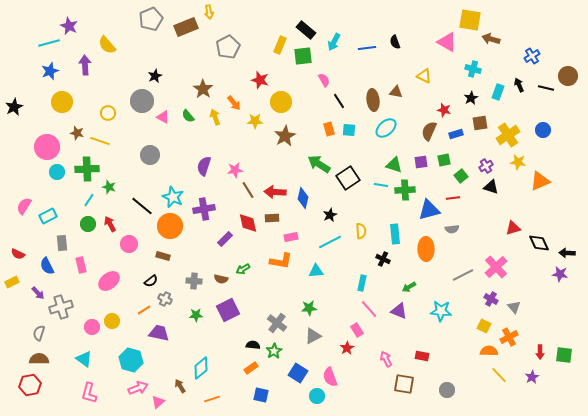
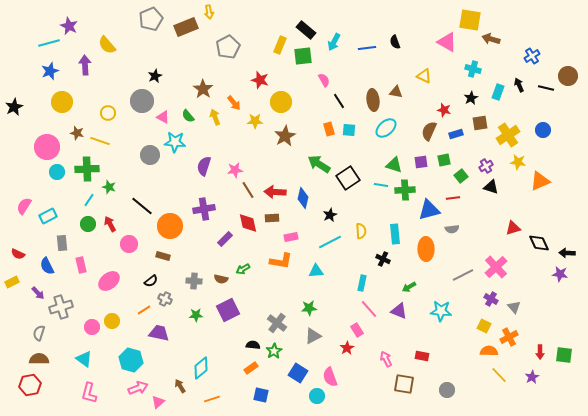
cyan star at (173, 197): moved 2 px right, 55 px up; rotated 20 degrees counterclockwise
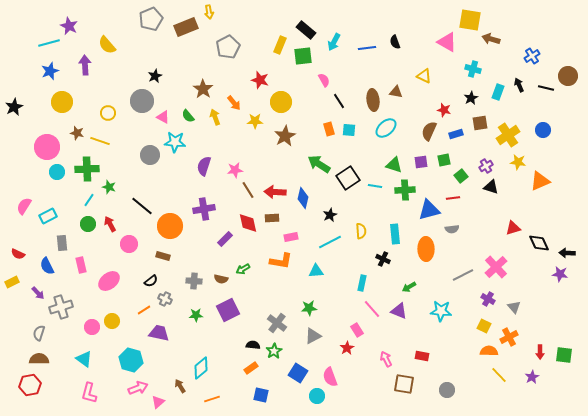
cyan line at (381, 185): moved 6 px left, 1 px down
purple cross at (491, 299): moved 3 px left
pink line at (369, 309): moved 3 px right
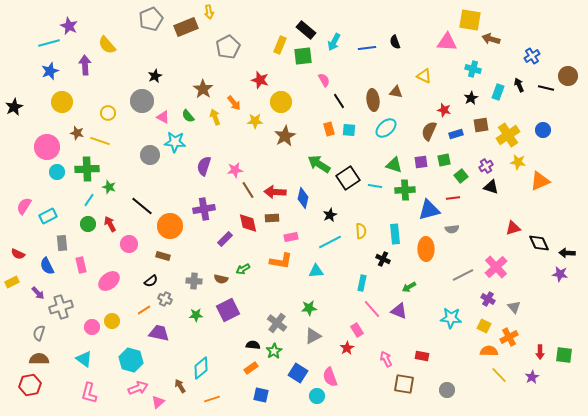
pink triangle at (447, 42): rotated 25 degrees counterclockwise
brown square at (480, 123): moved 1 px right, 2 px down
cyan star at (441, 311): moved 10 px right, 7 px down
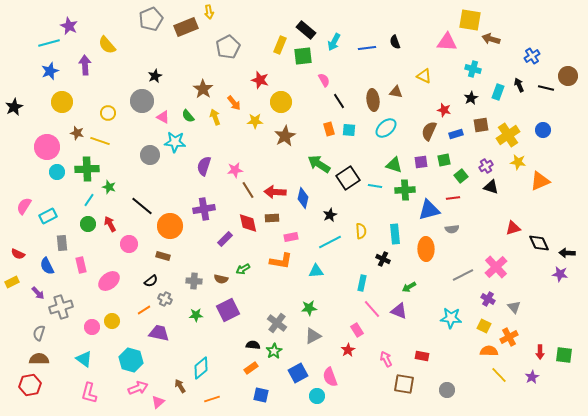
red star at (347, 348): moved 1 px right, 2 px down
blue square at (298, 373): rotated 30 degrees clockwise
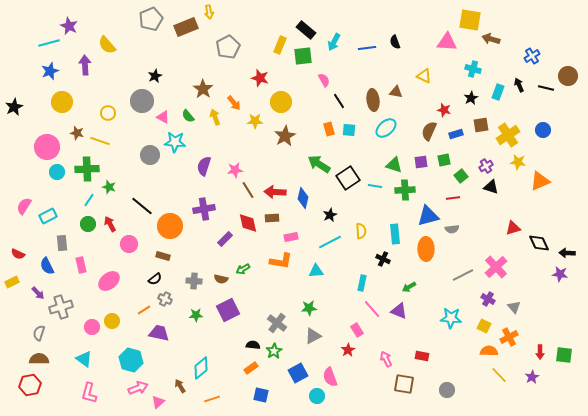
red star at (260, 80): moved 2 px up
blue triangle at (429, 210): moved 1 px left, 6 px down
black semicircle at (151, 281): moved 4 px right, 2 px up
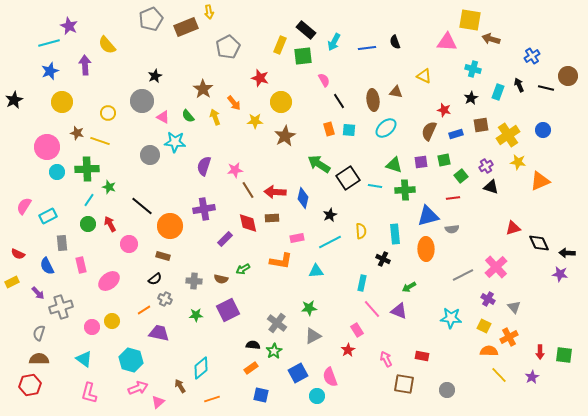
black star at (14, 107): moved 7 px up
pink rectangle at (291, 237): moved 6 px right, 1 px down
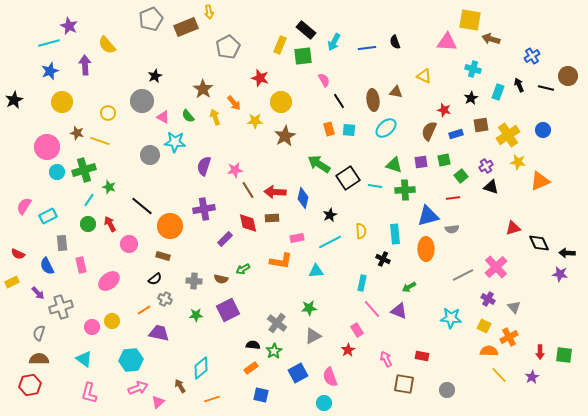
green cross at (87, 169): moved 3 px left, 1 px down; rotated 15 degrees counterclockwise
cyan hexagon at (131, 360): rotated 20 degrees counterclockwise
cyan circle at (317, 396): moved 7 px right, 7 px down
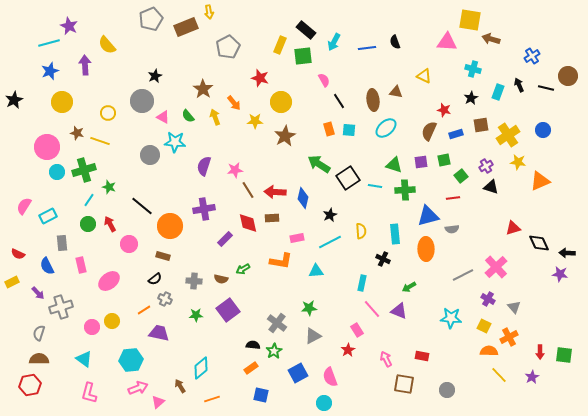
purple square at (228, 310): rotated 10 degrees counterclockwise
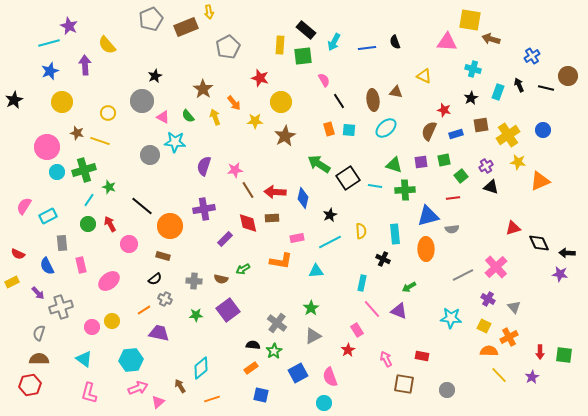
yellow rectangle at (280, 45): rotated 18 degrees counterclockwise
green star at (309, 308): moved 2 px right; rotated 28 degrees counterclockwise
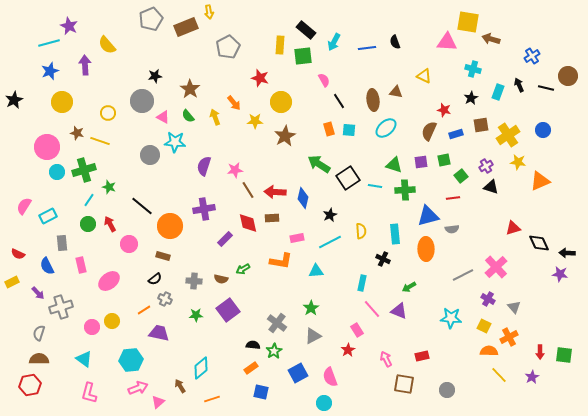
yellow square at (470, 20): moved 2 px left, 2 px down
black star at (155, 76): rotated 16 degrees clockwise
brown star at (203, 89): moved 13 px left
red rectangle at (422, 356): rotated 24 degrees counterclockwise
blue square at (261, 395): moved 3 px up
